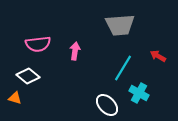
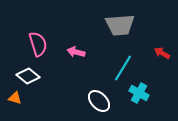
pink semicircle: rotated 100 degrees counterclockwise
pink arrow: moved 1 px right, 1 px down; rotated 84 degrees counterclockwise
red arrow: moved 4 px right, 3 px up
white ellipse: moved 8 px left, 4 px up
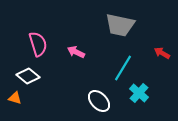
gray trapezoid: rotated 16 degrees clockwise
pink arrow: rotated 12 degrees clockwise
cyan cross: rotated 12 degrees clockwise
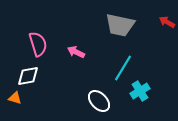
red arrow: moved 5 px right, 31 px up
white diamond: rotated 50 degrees counterclockwise
cyan cross: moved 1 px right, 2 px up; rotated 18 degrees clockwise
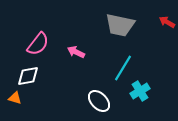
pink semicircle: rotated 55 degrees clockwise
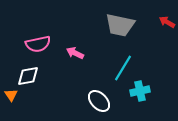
pink semicircle: rotated 40 degrees clockwise
pink arrow: moved 1 px left, 1 px down
cyan cross: rotated 18 degrees clockwise
orange triangle: moved 4 px left, 3 px up; rotated 40 degrees clockwise
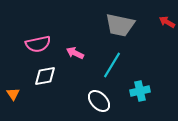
cyan line: moved 11 px left, 3 px up
white diamond: moved 17 px right
orange triangle: moved 2 px right, 1 px up
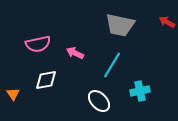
white diamond: moved 1 px right, 4 px down
